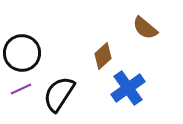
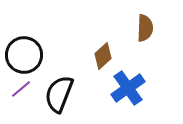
brown semicircle: rotated 128 degrees counterclockwise
black circle: moved 2 px right, 2 px down
purple line: rotated 15 degrees counterclockwise
black semicircle: rotated 12 degrees counterclockwise
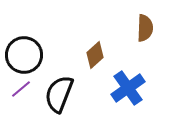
brown diamond: moved 8 px left, 1 px up
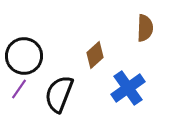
black circle: moved 1 px down
purple line: moved 2 px left; rotated 15 degrees counterclockwise
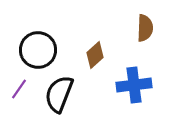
black circle: moved 14 px right, 6 px up
blue cross: moved 6 px right, 3 px up; rotated 28 degrees clockwise
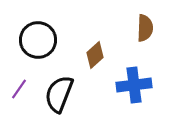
black circle: moved 10 px up
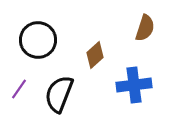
brown semicircle: rotated 16 degrees clockwise
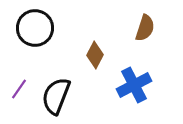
black circle: moved 3 px left, 12 px up
brown diamond: rotated 20 degrees counterclockwise
blue cross: rotated 20 degrees counterclockwise
black semicircle: moved 3 px left, 2 px down
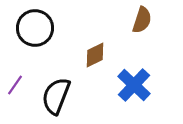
brown semicircle: moved 3 px left, 8 px up
brown diamond: rotated 36 degrees clockwise
blue cross: rotated 20 degrees counterclockwise
purple line: moved 4 px left, 4 px up
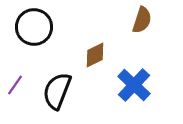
black circle: moved 1 px left, 1 px up
black semicircle: moved 1 px right, 5 px up
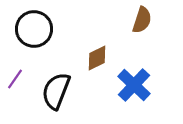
black circle: moved 2 px down
brown diamond: moved 2 px right, 3 px down
purple line: moved 6 px up
black semicircle: moved 1 px left
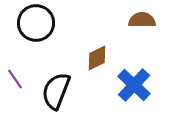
brown semicircle: rotated 108 degrees counterclockwise
black circle: moved 2 px right, 6 px up
purple line: rotated 70 degrees counterclockwise
